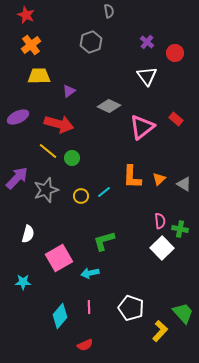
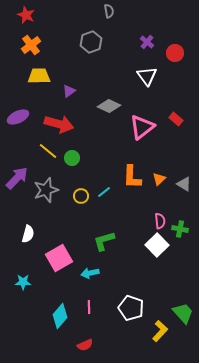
white square: moved 5 px left, 3 px up
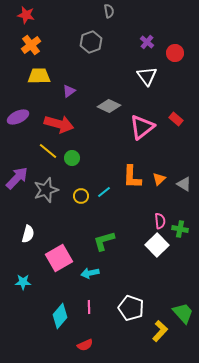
red star: rotated 12 degrees counterclockwise
